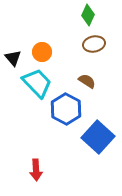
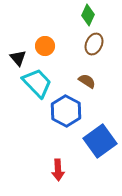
brown ellipse: rotated 55 degrees counterclockwise
orange circle: moved 3 px right, 6 px up
black triangle: moved 5 px right
blue hexagon: moved 2 px down
blue square: moved 2 px right, 4 px down; rotated 12 degrees clockwise
red arrow: moved 22 px right
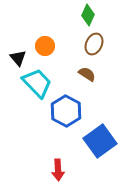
brown semicircle: moved 7 px up
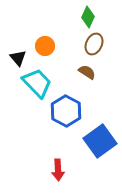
green diamond: moved 2 px down
brown semicircle: moved 2 px up
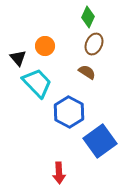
blue hexagon: moved 3 px right, 1 px down
red arrow: moved 1 px right, 3 px down
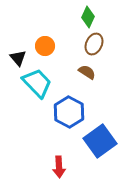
red arrow: moved 6 px up
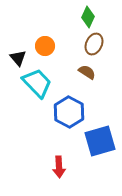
blue square: rotated 20 degrees clockwise
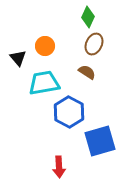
cyan trapezoid: moved 7 px right; rotated 56 degrees counterclockwise
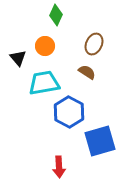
green diamond: moved 32 px left, 2 px up
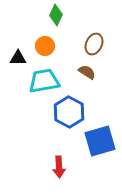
black triangle: rotated 48 degrees counterclockwise
cyan trapezoid: moved 2 px up
